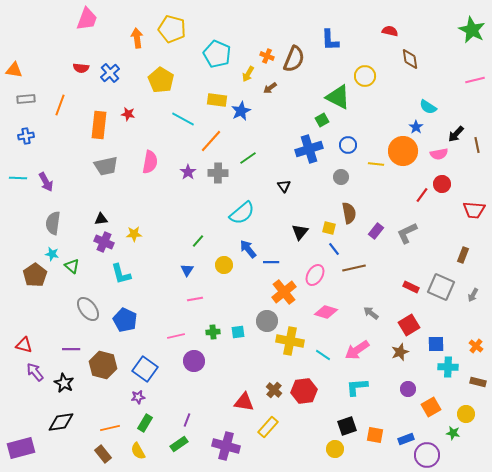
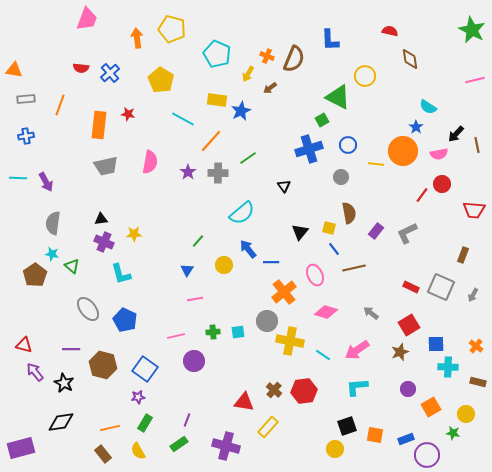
pink ellipse at (315, 275): rotated 55 degrees counterclockwise
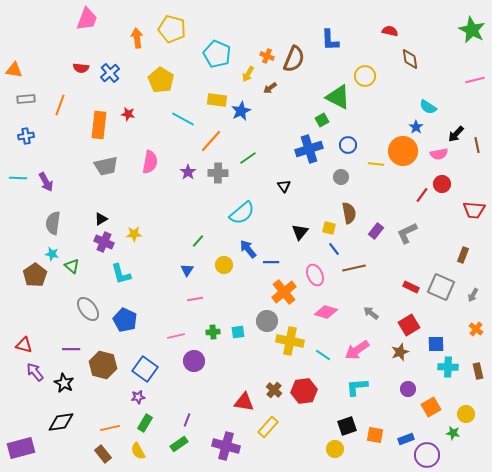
black triangle at (101, 219): rotated 24 degrees counterclockwise
orange cross at (476, 346): moved 17 px up
brown rectangle at (478, 382): moved 11 px up; rotated 63 degrees clockwise
